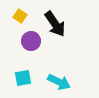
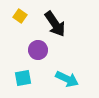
purple circle: moved 7 px right, 9 px down
cyan arrow: moved 8 px right, 3 px up
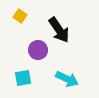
black arrow: moved 4 px right, 6 px down
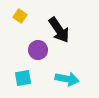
cyan arrow: rotated 15 degrees counterclockwise
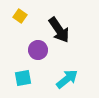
cyan arrow: rotated 50 degrees counterclockwise
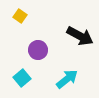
black arrow: moved 21 px right, 6 px down; rotated 28 degrees counterclockwise
cyan square: moved 1 px left; rotated 30 degrees counterclockwise
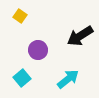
black arrow: rotated 120 degrees clockwise
cyan arrow: moved 1 px right
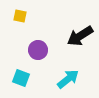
yellow square: rotated 24 degrees counterclockwise
cyan square: moved 1 px left; rotated 30 degrees counterclockwise
